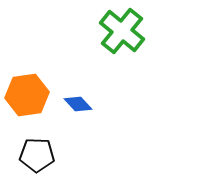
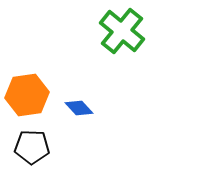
blue diamond: moved 1 px right, 4 px down
black pentagon: moved 5 px left, 8 px up
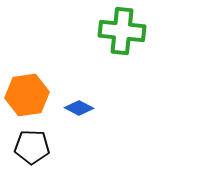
green cross: rotated 33 degrees counterclockwise
blue diamond: rotated 20 degrees counterclockwise
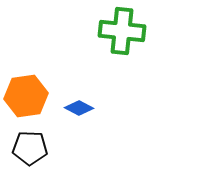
orange hexagon: moved 1 px left, 1 px down
black pentagon: moved 2 px left, 1 px down
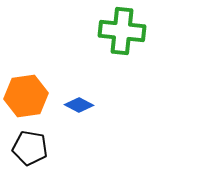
blue diamond: moved 3 px up
black pentagon: rotated 8 degrees clockwise
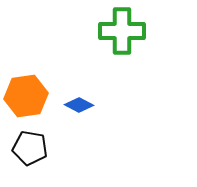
green cross: rotated 6 degrees counterclockwise
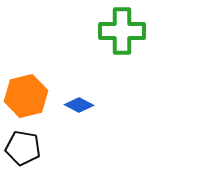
orange hexagon: rotated 6 degrees counterclockwise
black pentagon: moved 7 px left
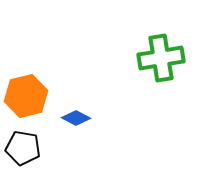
green cross: moved 39 px right, 27 px down; rotated 9 degrees counterclockwise
blue diamond: moved 3 px left, 13 px down
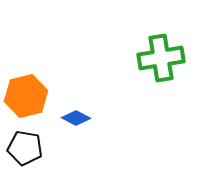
black pentagon: moved 2 px right
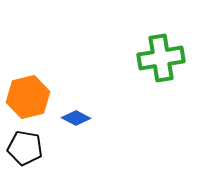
orange hexagon: moved 2 px right, 1 px down
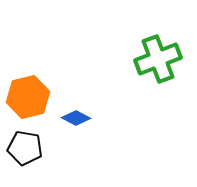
green cross: moved 3 px left, 1 px down; rotated 12 degrees counterclockwise
